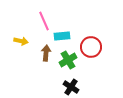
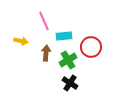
cyan rectangle: moved 2 px right
black cross: moved 1 px left, 4 px up
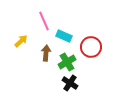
cyan rectangle: rotated 28 degrees clockwise
yellow arrow: rotated 56 degrees counterclockwise
green cross: moved 1 px left, 2 px down
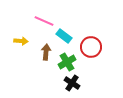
pink line: rotated 42 degrees counterclockwise
cyan rectangle: rotated 14 degrees clockwise
yellow arrow: rotated 48 degrees clockwise
brown arrow: moved 1 px up
black cross: moved 2 px right
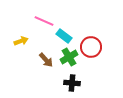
yellow arrow: rotated 24 degrees counterclockwise
brown arrow: moved 8 px down; rotated 133 degrees clockwise
green cross: moved 2 px right, 5 px up
black cross: rotated 28 degrees counterclockwise
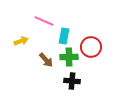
cyan rectangle: rotated 63 degrees clockwise
green cross: rotated 30 degrees clockwise
black cross: moved 2 px up
